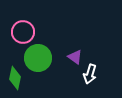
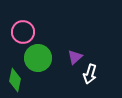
purple triangle: rotated 42 degrees clockwise
green diamond: moved 2 px down
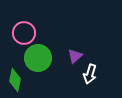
pink circle: moved 1 px right, 1 px down
purple triangle: moved 1 px up
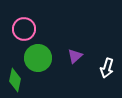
pink circle: moved 4 px up
white arrow: moved 17 px right, 6 px up
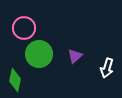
pink circle: moved 1 px up
green circle: moved 1 px right, 4 px up
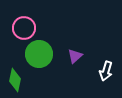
white arrow: moved 1 px left, 3 px down
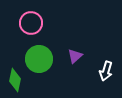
pink circle: moved 7 px right, 5 px up
green circle: moved 5 px down
